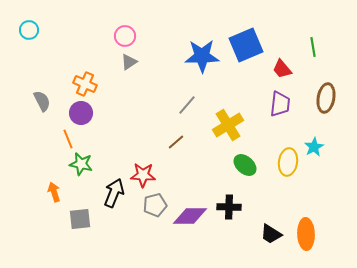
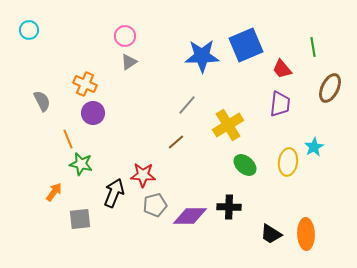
brown ellipse: moved 4 px right, 10 px up; rotated 16 degrees clockwise
purple circle: moved 12 px right
orange arrow: rotated 54 degrees clockwise
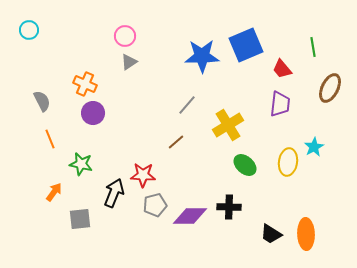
orange line: moved 18 px left
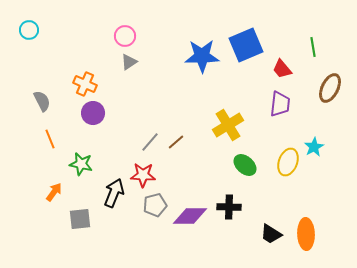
gray line: moved 37 px left, 37 px down
yellow ellipse: rotated 12 degrees clockwise
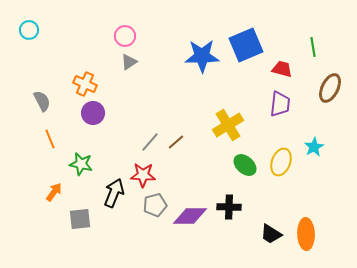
red trapezoid: rotated 145 degrees clockwise
yellow ellipse: moved 7 px left
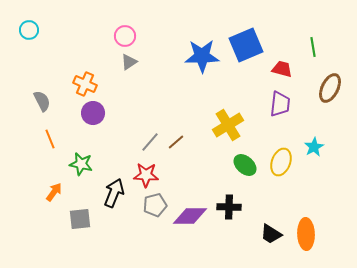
red star: moved 3 px right
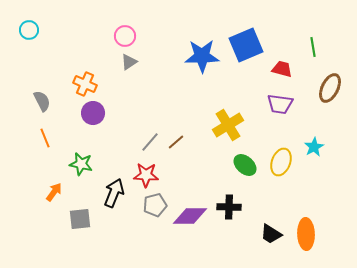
purple trapezoid: rotated 92 degrees clockwise
orange line: moved 5 px left, 1 px up
